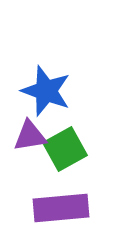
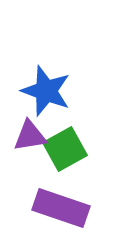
purple rectangle: rotated 24 degrees clockwise
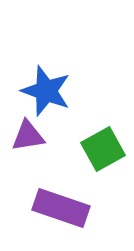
purple triangle: moved 2 px left
green square: moved 38 px right
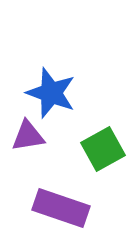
blue star: moved 5 px right, 2 px down
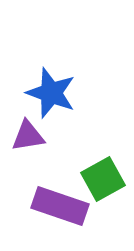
green square: moved 30 px down
purple rectangle: moved 1 px left, 2 px up
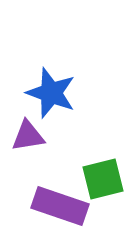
green square: rotated 15 degrees clockwise
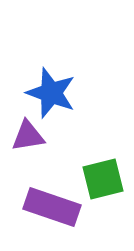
purple rectangle: moved 8 px left, 1 px down
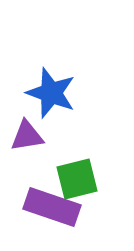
purple triangle: moved 1 px left
green square: moved 26 px left
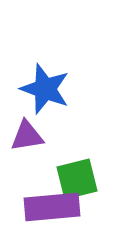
blue star: moved 6 px left, 4 px up
purple rectangle: rotated 24 degrees counterclockwise
